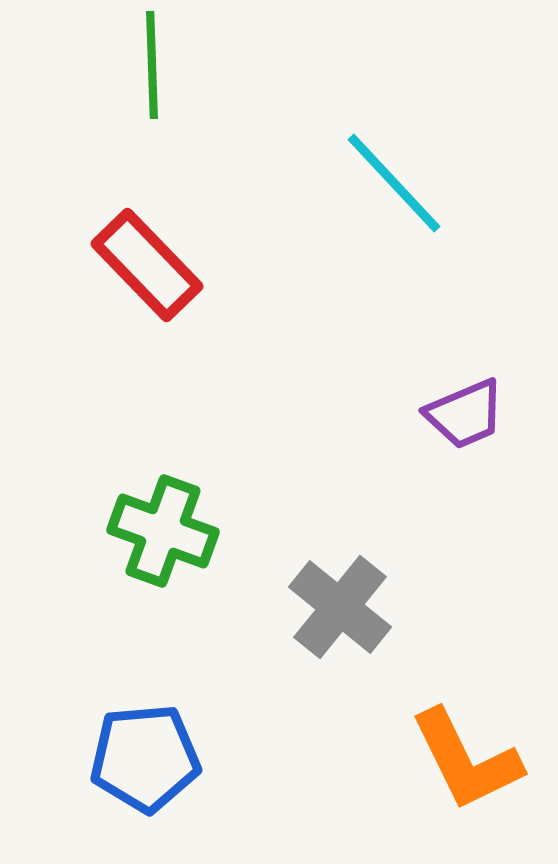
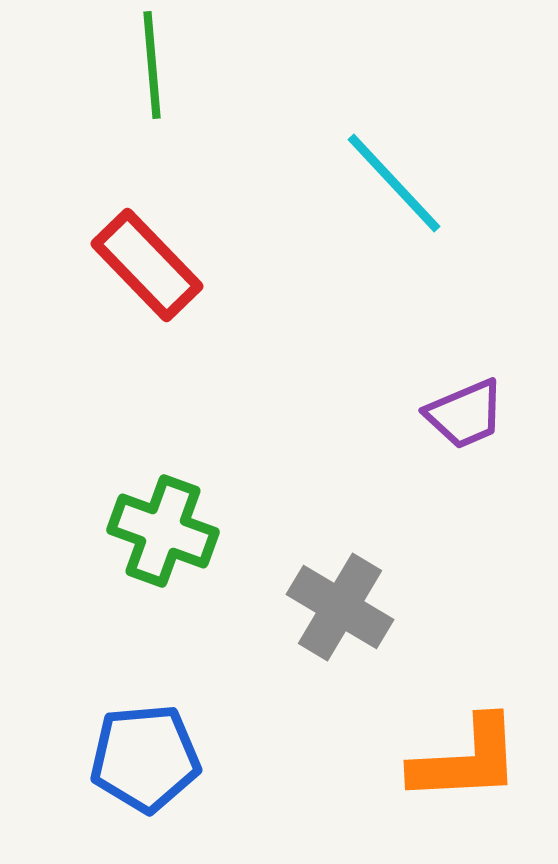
green line: rotated 3 degrees counterclockwise
gray cross: rotated 8 degrees counterclockwise
orange L-shape: rotated 67 degrees counterclockwise
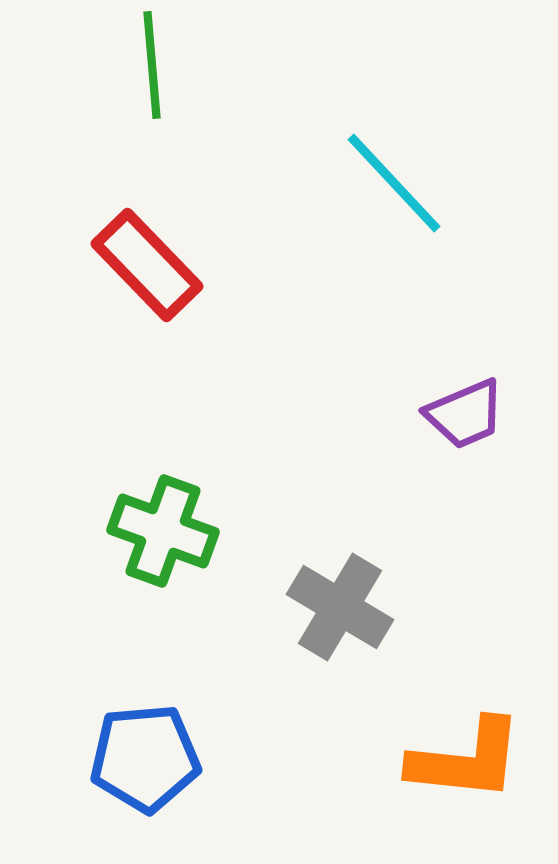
orange L-shape: rotated 9 degrees clockwise
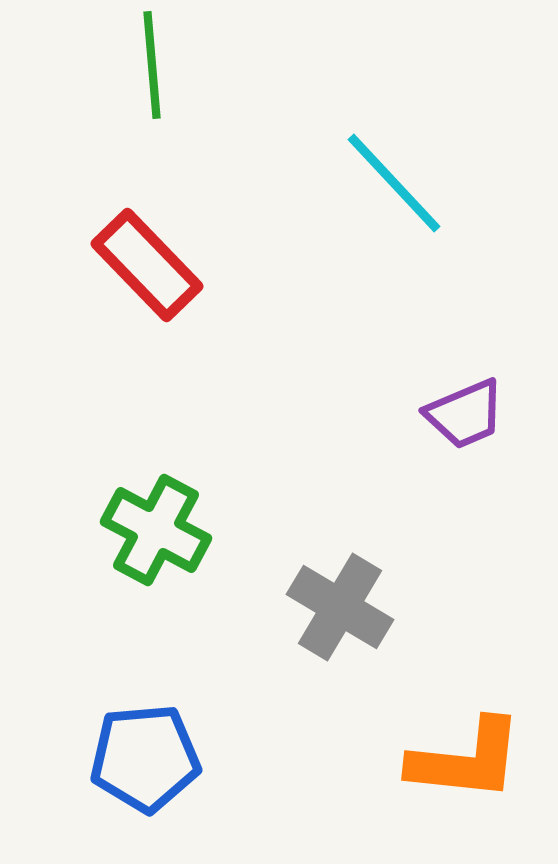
green cross: moved 7 px left, 1 px up; rotated 8 degrees clockwise
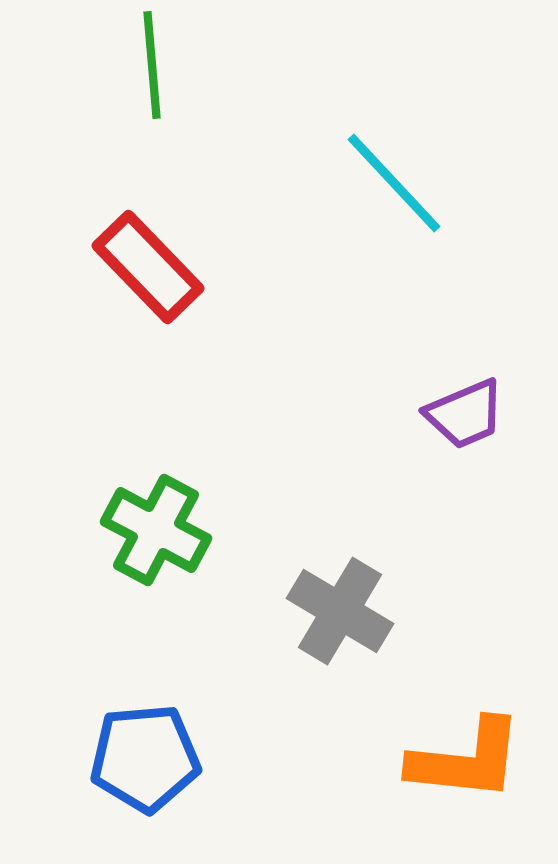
red rectangle: moved 1 px right, 2 px down
gray cross: moved 4 px down
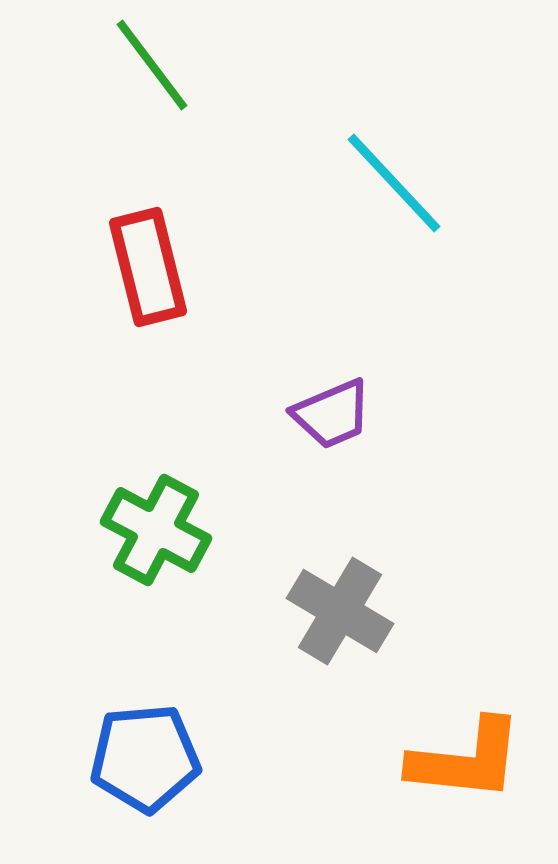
green line: rotated 32 degrees counterclockwise
red rectangle: rotated 30 degrees clockwise
purple trapezoid: moved 133 px left
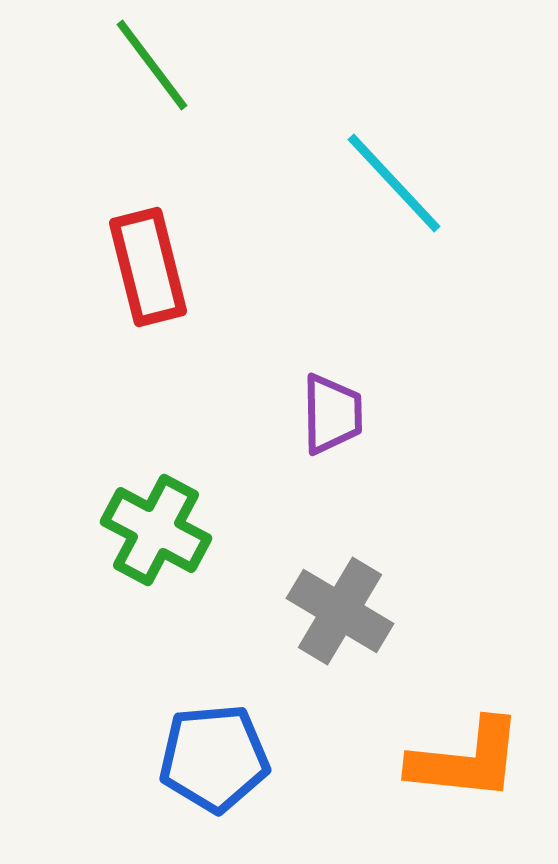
purple trapezoid: rotated 68 degrees counterclockwise
blue pentagon: moved 69 px right
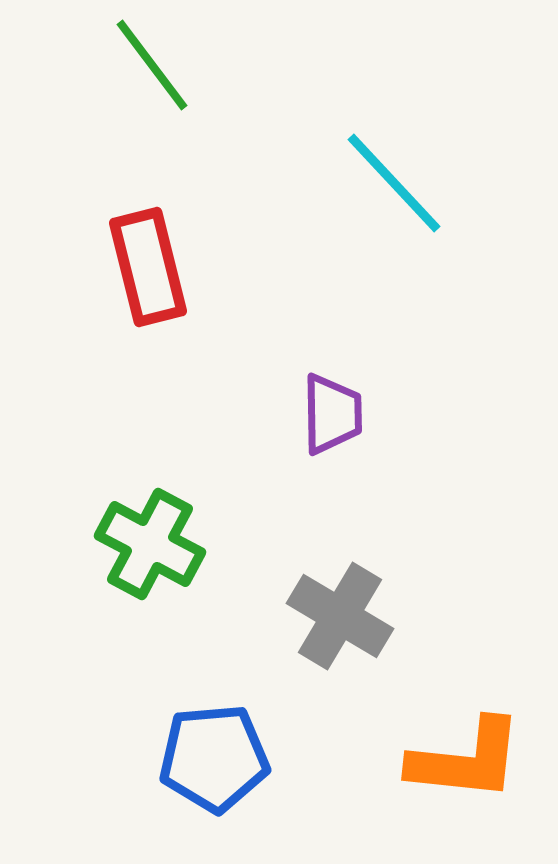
green cross: moved 6 px left, 14 px down
gray cross: moved 5 px down
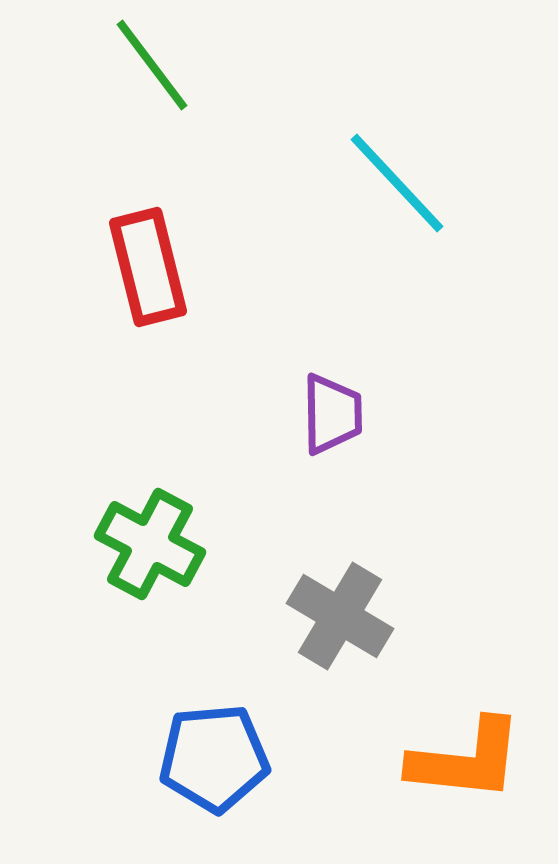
cyan line: moved 3 px right
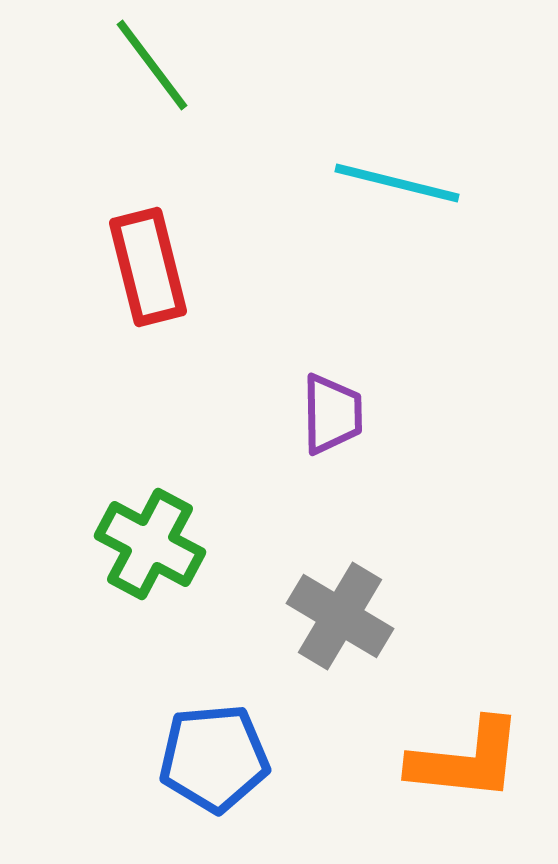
cyan line: rotated 33 degrees counterclockwise
